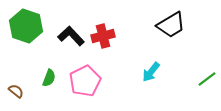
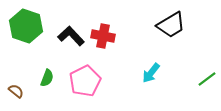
red cross: rotated 25 degrees clockwise
cyan arrow: moved 1 px down
green semicircle: moved 2 px left
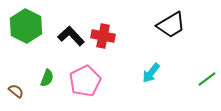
green hexagon: rotated 8 degrees clockwise
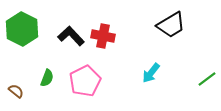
green hexagon: moved 4 px left, 3 px down
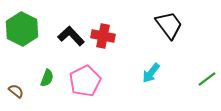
black trapezoid: moved 2 px left; rotated 96 degrees counterclockwise
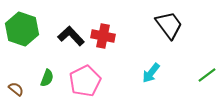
green hexagon: rotated 8 degrees counterclockwise
green line: moved 4 px up
brown semicircle: moved 2 px up
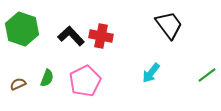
red cross: moved 2 px left
brown semicircle: moved 2 px right, 5 px up; rotated 63 degrees counterclockwise
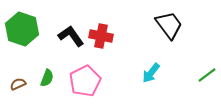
black L-shape: rotated 8 degrees clockwise
